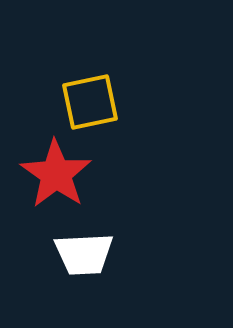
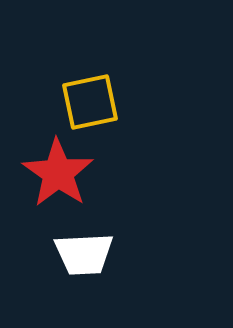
red star: moved 2 px right, 1 px up
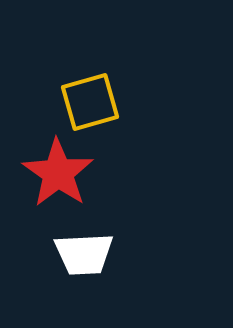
yellow square: rotated 4 degrees counterclockwise
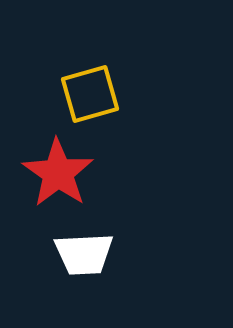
yellow square: moved 8 px up
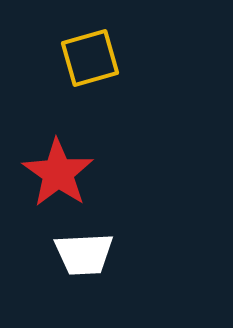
yellow square: moved 36 px up
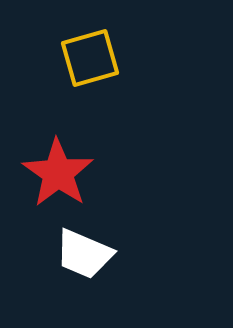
white trapezoid: rotated 26 degrees clockwise
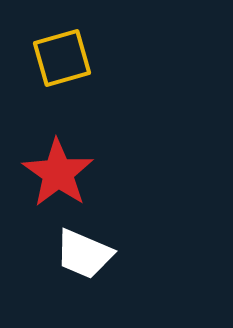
yellow square: moved 28 px left
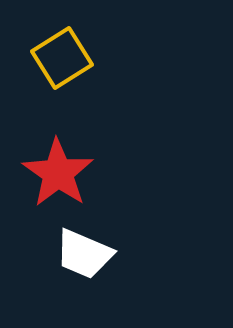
yellow square: rotated 16 degrees counterclockwise
